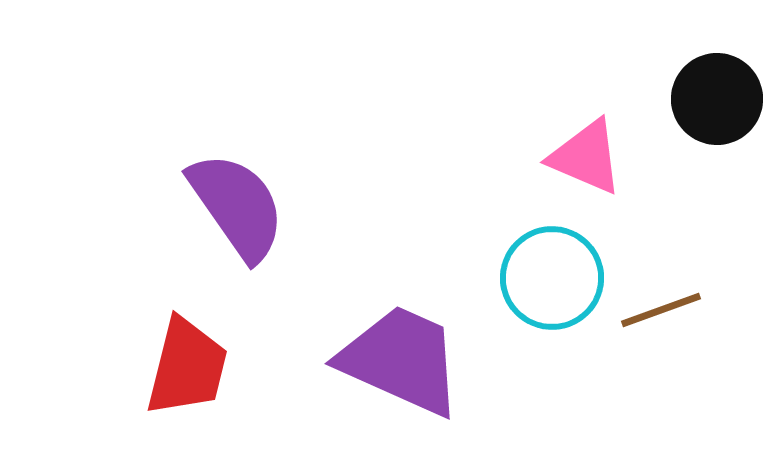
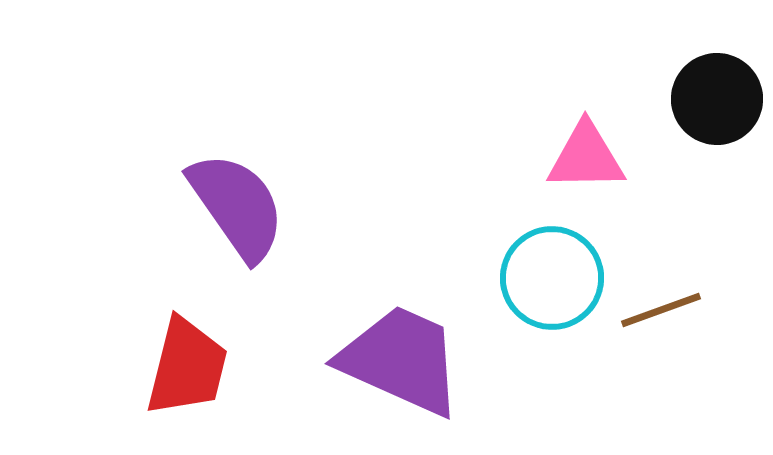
pink triangle: rotated 24 degrees counterclockwise
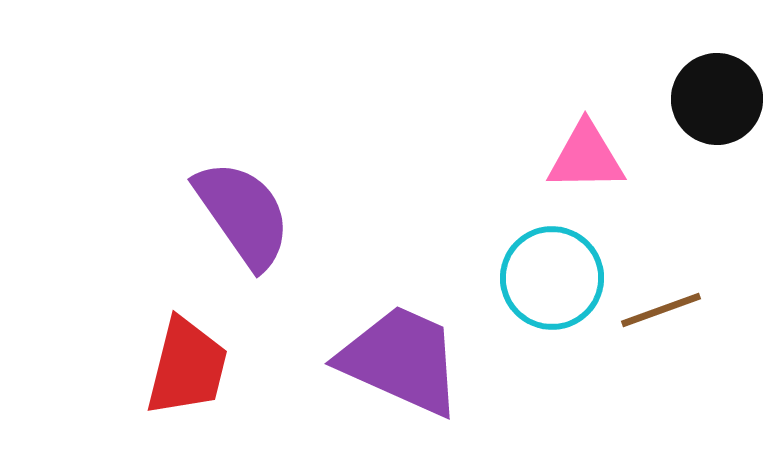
purple semicircle: moved 6 px right, 8 px down
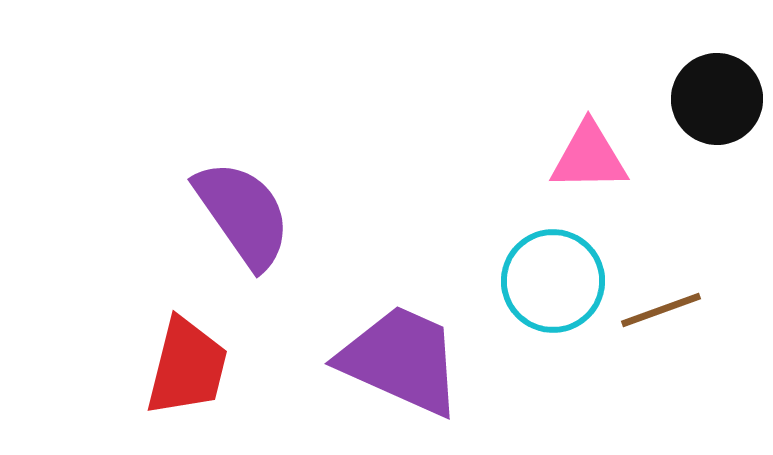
pink triangle: moved 3 px right
cyan circle: moved 1 px right, 3 px down
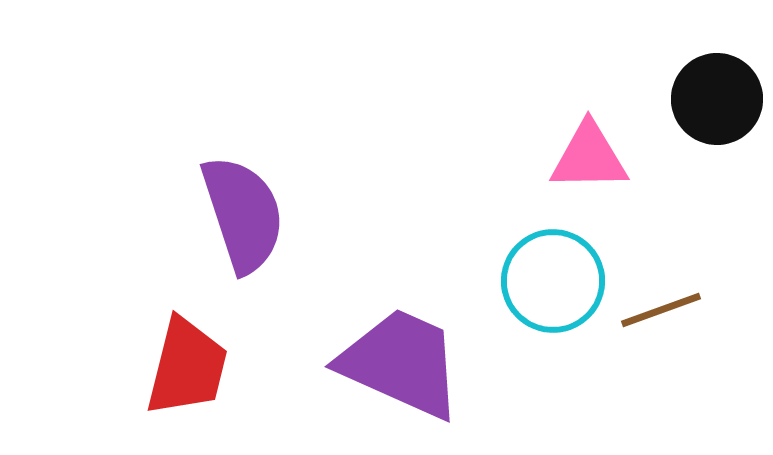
purple semicircle: rotated 17 degrees clockwise
purple trapezoid: moved 3 px down
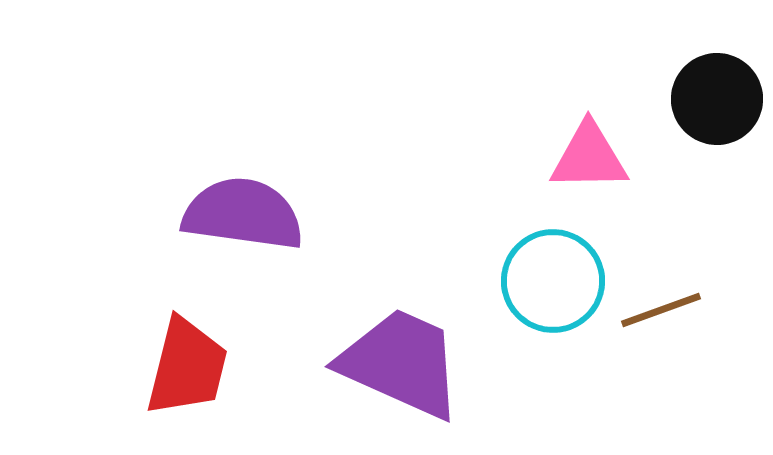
purple semicircle: rotated 64 degrees counterclockwise
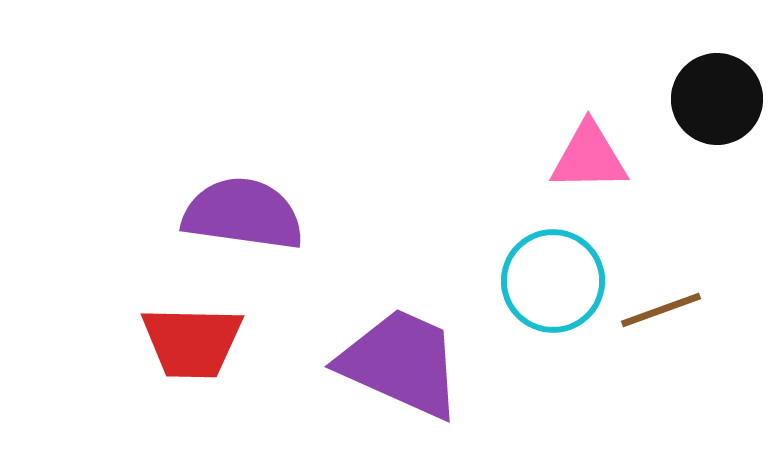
red trapezoid: moved 5 px right, 25 px up; rotated 77 degrees clockwise
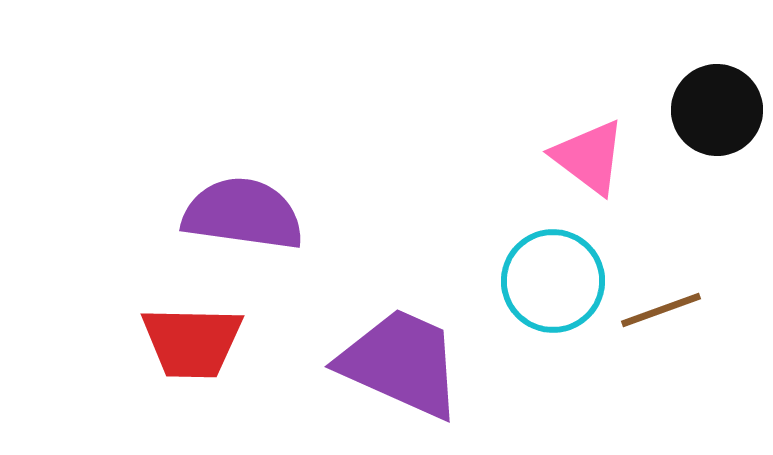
black circle: moved 11 px down
pink triangle: rotated 38 degrees clockwise
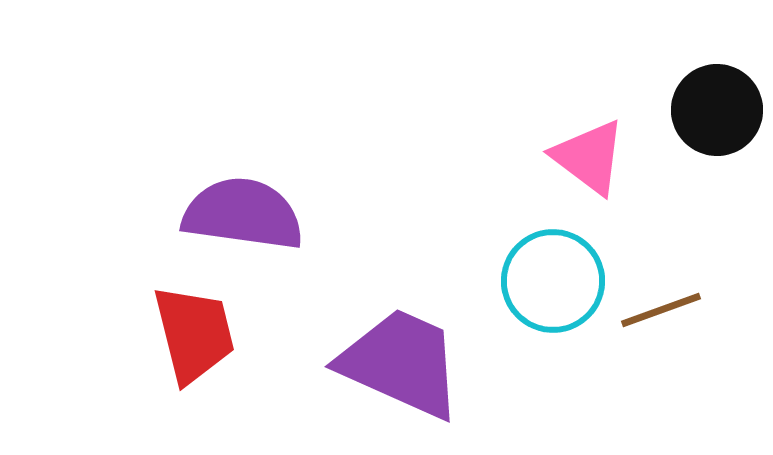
red trapezoid: moved 2 px right, 8 px up; rotated 105 degrees counterclockwise
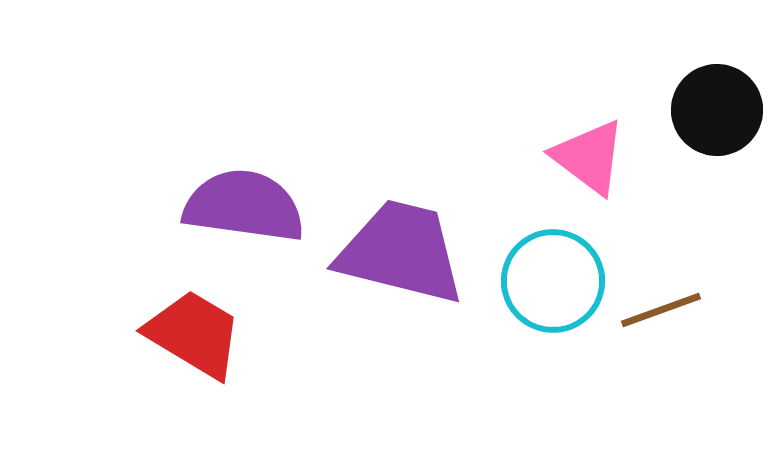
purple semicircle: moved 1 px right, 8 px up
red trapezoid: rotated 45 degrees counterclockwise
purple trapezoid: moved 111 px up; rotated 10 degrees counterclockwise
